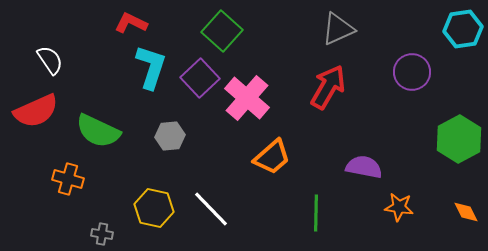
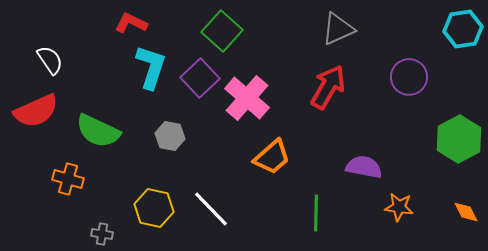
purple circle: moved 3 px left, 5 px down
gray hexagon: rotated 16 degrees clockwise
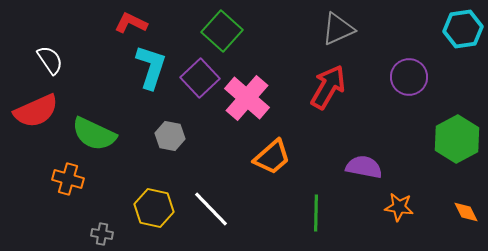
green semicircle: moved 4 px left, 3 px down
green hexagon: moved 2 px left
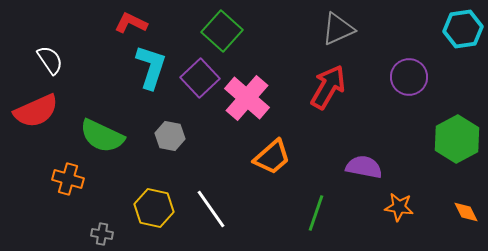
green semicircle: moved 8 px right, 2 px down
white line: rotated 9 degrees clockwise
green line: rotated 18 degrees clockwise
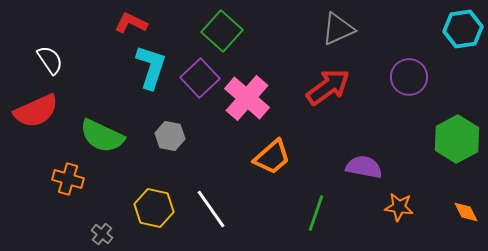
red arrow: rotated 24 degrees clockwise
gray cross: rotated 30 degrees clockwise
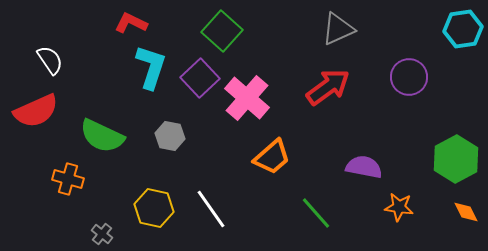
green hexagon: moved 1 px left, 20 px down
green line: rotated 60 degrees counterclockwise
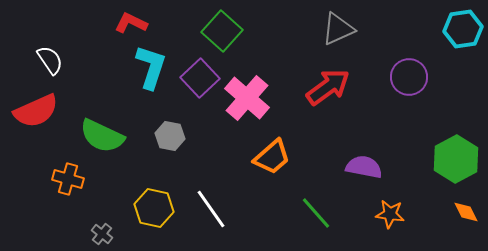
orange star: moved 9 px left, 7 px down
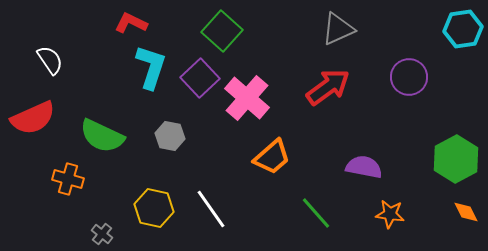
red semicircle: moved 3 px left, 7 px down
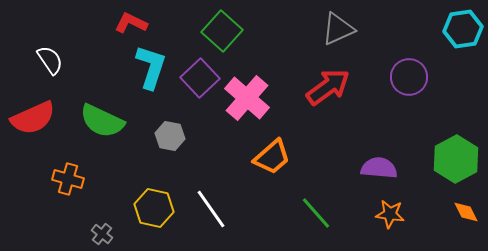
green semicircle: moved 15 px up
purple semicircle: moved 15 px right, 1 px down; rotated 6 degrees counterclockwise
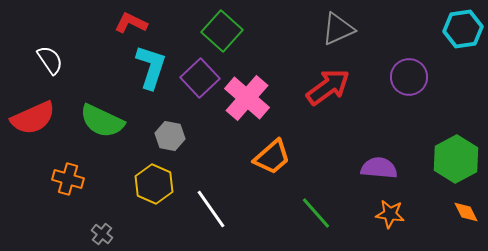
yellow hexagon: moved 24 px up; rotated 12 degrees clockwise
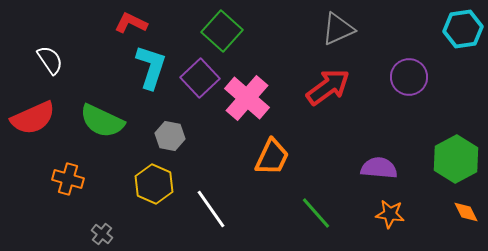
orange trapezoid: rotated 24 degrees counterclockwise
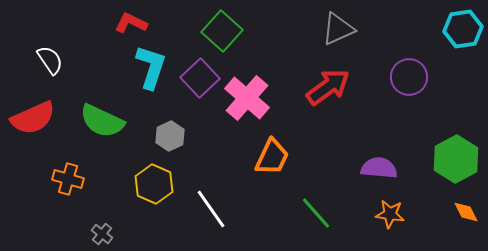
gray hexagon: rotated 24 degrees clockwise
